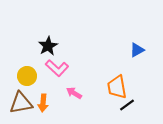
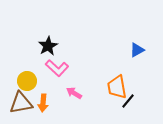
yellow circle: moved 5 px down
black line: moved 1 px right, 4 px up; rotated 14 degrees counterclockwise
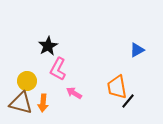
pink L-shape: moved 1 px right, 1 px down; rotated 75 degrees clockwise
brown triangle: rotated 25 degrees clockwise
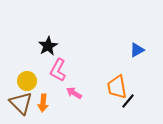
pink L-shape: moved 1 px down
brown triangle: rotated 30 degrees clockwise
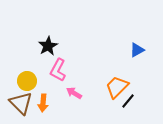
orange trapezoid: rotated 55 degrees clockwise
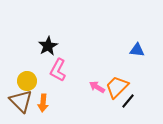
blue triangle: rotated 35 degrees clockwise
pink arrow: moved 23 px right, 6 px up
brown triangle: moved 2 px up
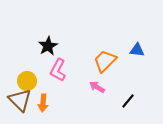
orange trapezoid: moved 12 px left, 26 px up
brown triangle: moved 1 px left, 1 px up
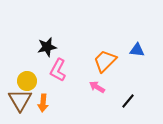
black star: moved 1 px left, 1 px down; rotated 18 degrees clockwise
brown triangle: rotated 15 degrees clockwise
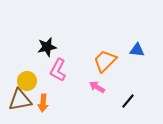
brown triangle: rotated 50 degrees clockwise
